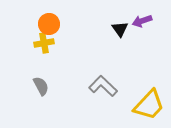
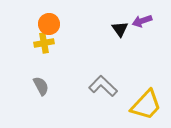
yellow trapezoid: moved 3 px left
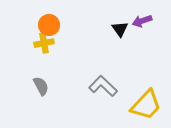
orange circle: moved 1 px down
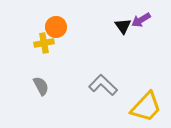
purple arrow: moved 1 px left, 1 px up; rotated 12 degrees counterclockwise
orange circle: moved 7 px right, 2 px down
black triangle: moved 3 px right, 3 px up
gray L-shape: moved 1 px up
yellow trapezoid: moved 2 px down
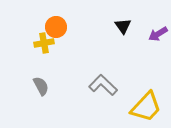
purple arrow: moved 17 px right, 14 px down
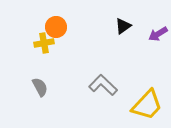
black triangle: rotated 30 degrees clockwise
gray semicircle: moved 1 px left, 1 px down
yellow trapezoid: moved 1 px right, 2 px up
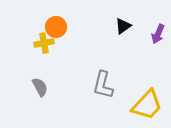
purple arrow: rotated 36 degrees counterclockwise
gray L-shape: rotated 120 degrees counterclockwise
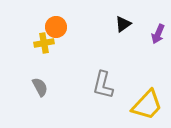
black triangle: moved 2 px up
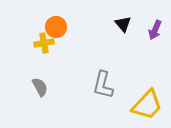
black triangle: rotated 36 degrees counterclockwise
purple arrow: moved 3 px left, 4 px up
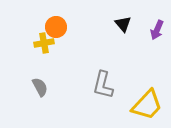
purple arrow: moved 2 px right
